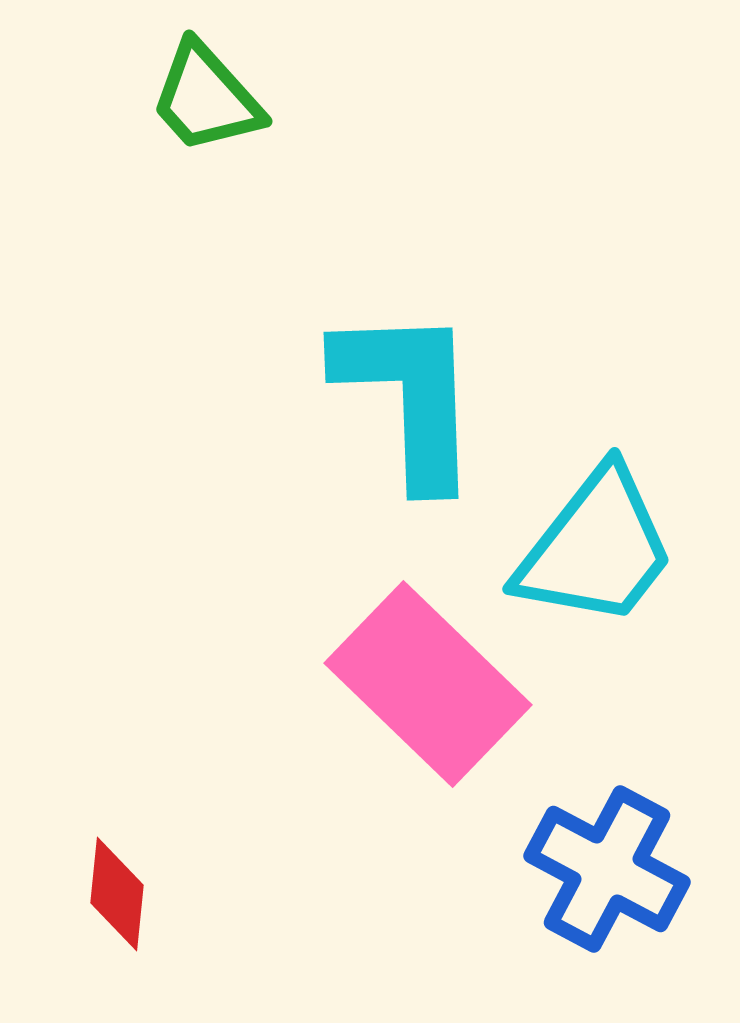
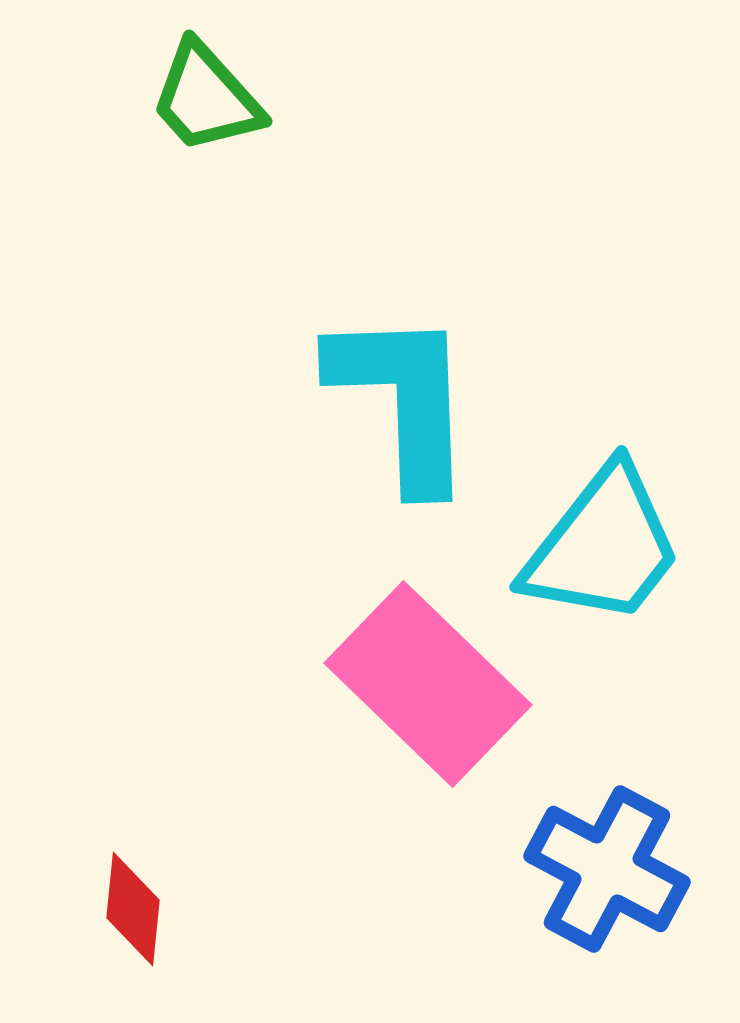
cyan L-shape: moved 6 px left, 3 px down
cyan trapezoid: moved 7 px right, 2 px up
red diamond: moved 16 px right, 15 px down
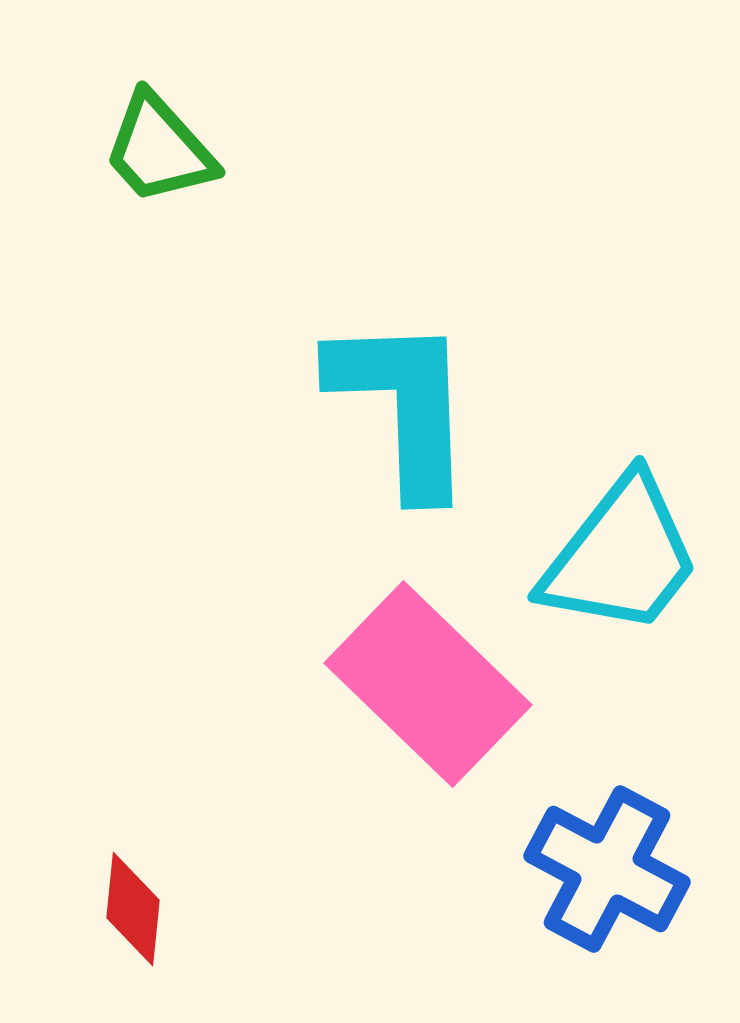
green trapezoid: moved 47 px left, 51 px down
cyan L-shape: moved 6 px down
cyan trapezoid: moved 18 px right, 10 px down
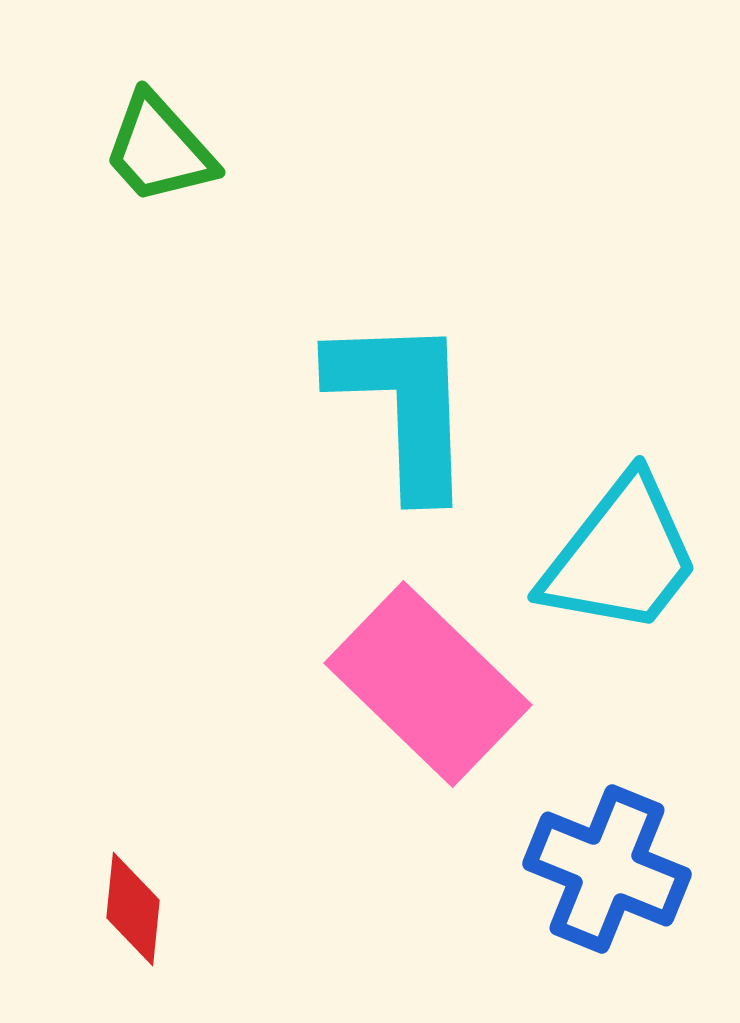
blue cross: rotated 6 degrees counterclockwise
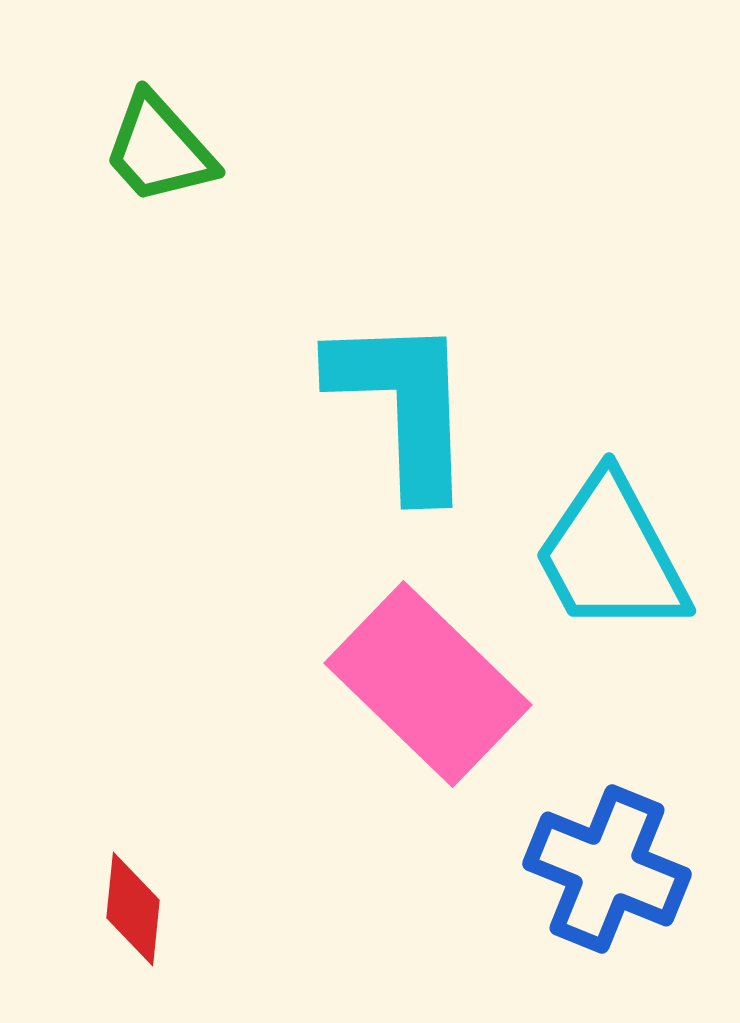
cyan trapezoid: moved 10 px left, 1 px up; rotated 114 degrees clockwise
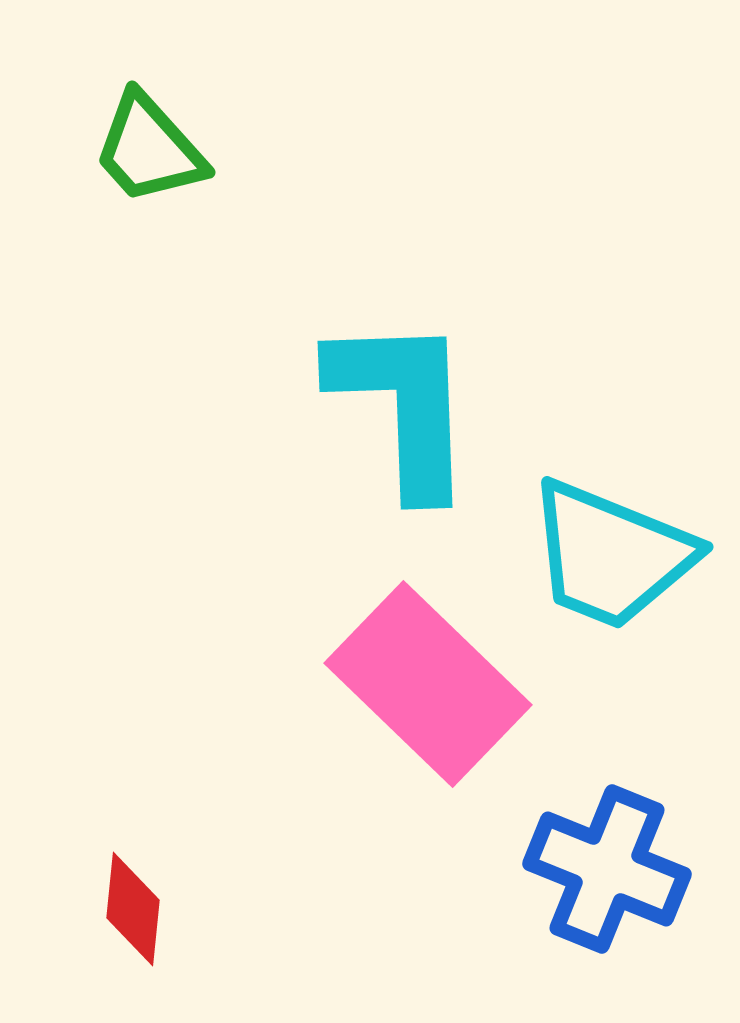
green trapezoid: moved 10 px left
cyan trapezoid: rotated 40 degrees counterclockwise
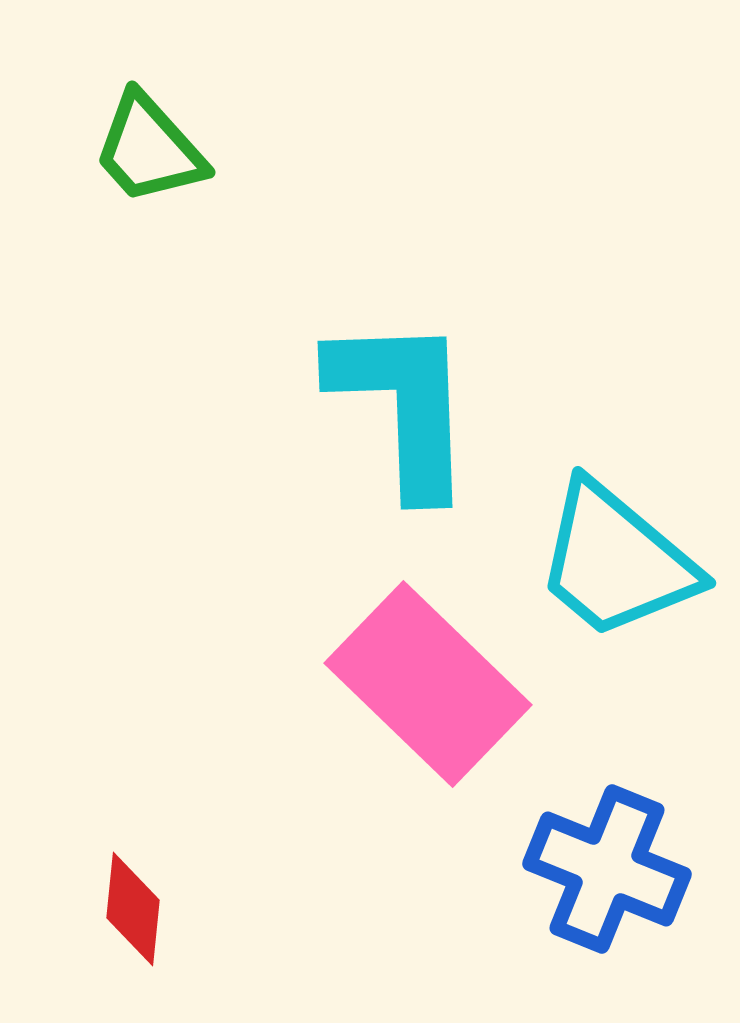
cyan trapezoid: moved 5 px right, 6 px down; rotated 18 degrees clockwise
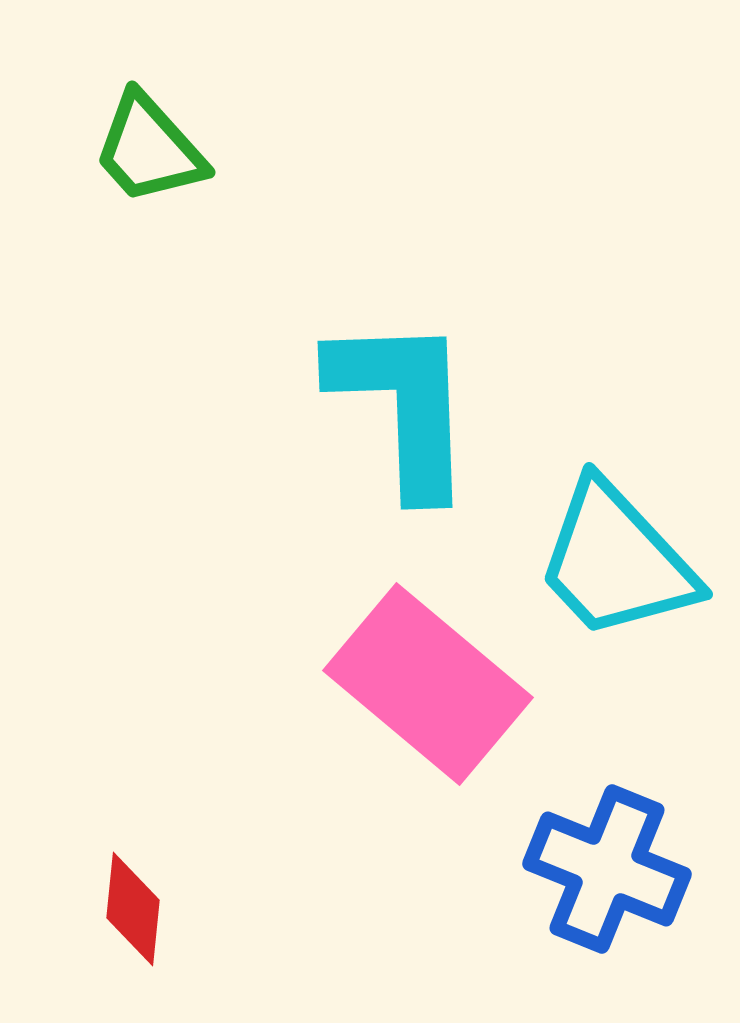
cyan trapezoid: rotated 7 degrees clockwise
pink rectangle: rotated 4 degrees counterclockwise
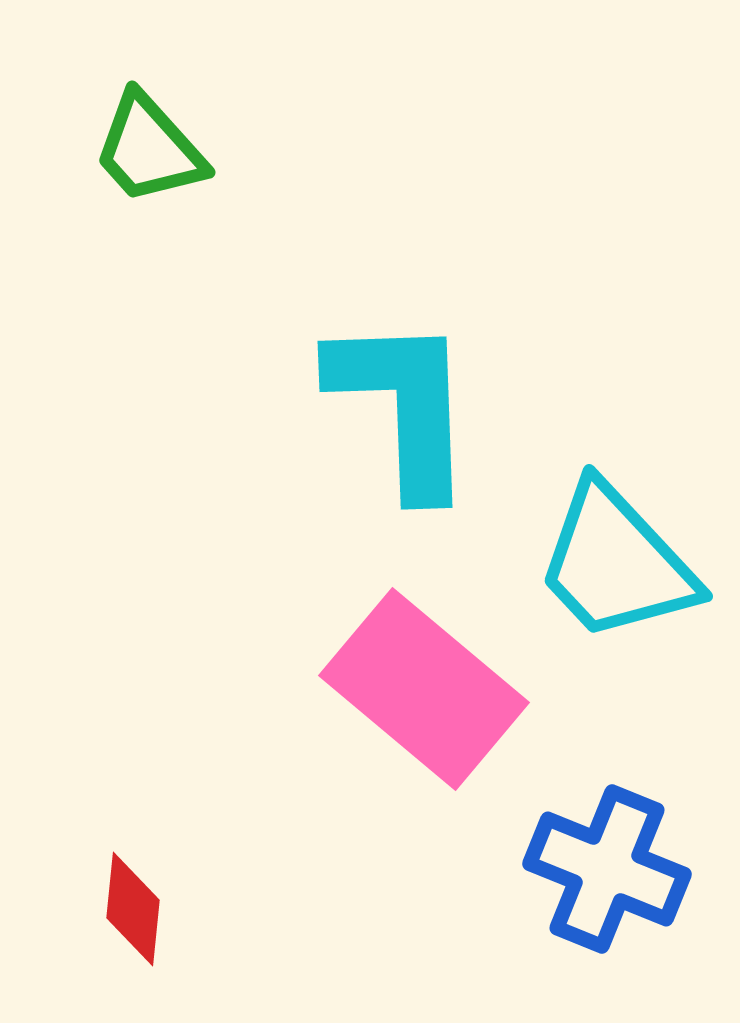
cyan trapezoid: moved 2 px down
pink rectangle: moved 4 px left, 5 px down
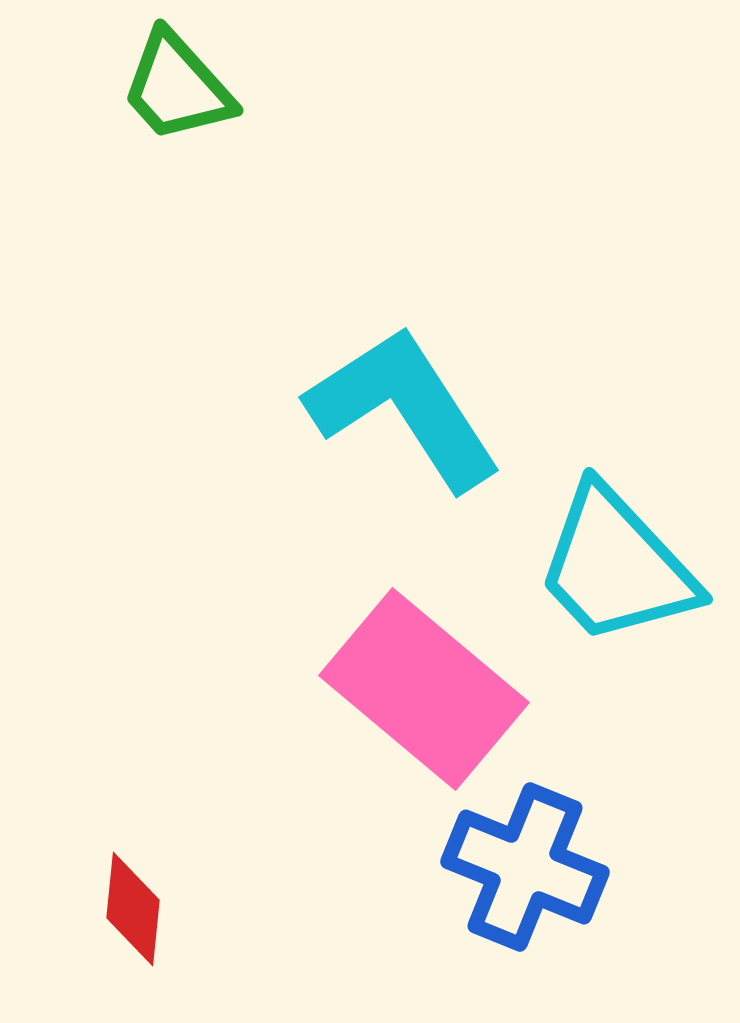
green trapezoid: moved 28 px right, 62 px up
cyan L-shape: moved 1 px right, 3 px down; rotated 31 degrees counterclockwise
cyan trapezoid: moved 3 px down
blue cross: moved 82 px left, 2 px up
